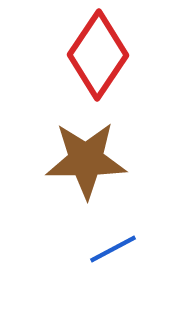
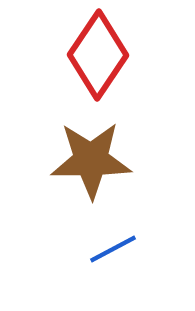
brown star: moved 5 px right
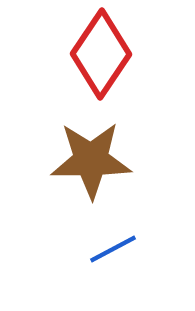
red diamond: moved 3 px right, 1 px up
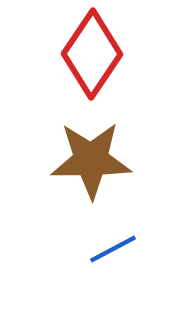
red diamond: moved 9 px left
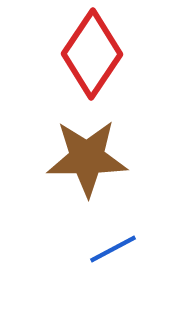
brown star: moved 4 px left, 2 px up
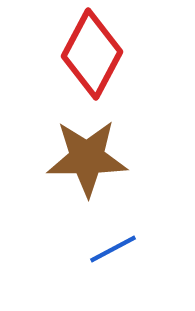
red diamond: rotated 6 degrees counterclockwise
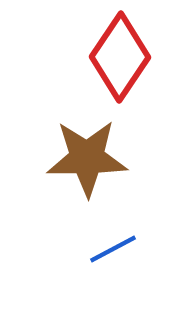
red diamond: moved 28 px right, 3 px down; rotated 6 degrees clockwise
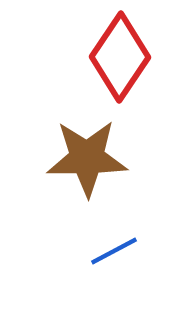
blue line: moved 1 px right, 2 px down
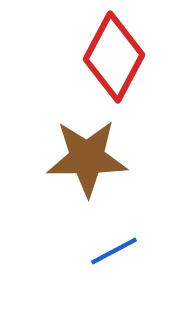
red diamond: moved 6 px left; rotated 6 degrees counterclockwise
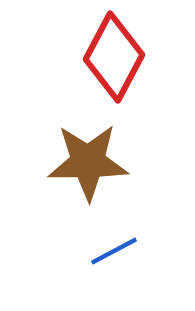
brown star: moved 1 px right, 4 px down
